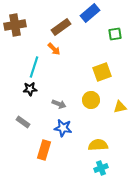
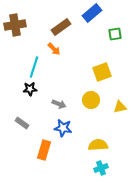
blue rectangle: moved 2 px right
gray rectangle: moved 1 px left, 1 px down
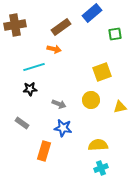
orange arrow: rotated 32 degrees counterclockwise
cyan line: rotated 55 degrees clockwise
orange rectangle: moved 1 px down
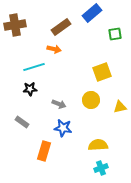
gray rectangle: moved 1 px up
